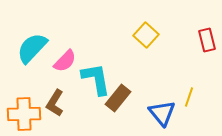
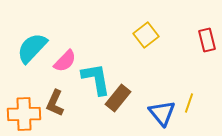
yellow square: rotated 10 degrees clockwise
yellow line: moved 6 px down
brown L-shape: rotated 8 degrees counterclockwise
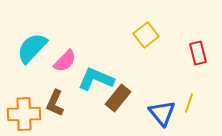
red rectangle: moved 9 px left, 13 px down
cyan L-shape: rotated 57 degrees counterclockwise
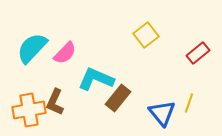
red rectangle: rotated 65 degrees clockwise
pink semicircle: moved 8 px up
brown L-shape: moved 1 px up
orange cross: moved 5 px right, 4 px up; rotated 8 degrees counterclockwise
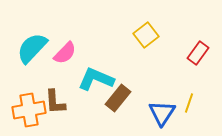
red rectangle: rotated 15 degrees counterclockwise
brown L-shape: rotated 28 degrees counterclockwise
blue triangle: rotated 12 degrees clockwise
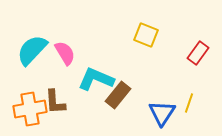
yellow square: rotated 30 degrees counterclockwise
cyan semicircle: moved 2 px down
pink semicircle: rotated 75 degrees counterclockwise
brown rectangle: moved 3 px up
orange cross: moved 1 px right, 1 px up
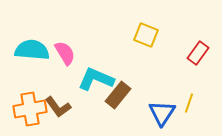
cyan semicircle: rotated 52 degrees clockwise
brown L-shape: moved 3 px right, 5 px down; rotated 32 degrees counterclockwise
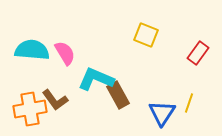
brown rectangle: rotated 68 degrees counterclockwise
brown L-shape: moved 3 px left, 7 px up
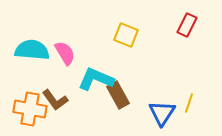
yellow square: moved 20 px left
red rectangle: moved 11 px left, 28 px up; rotated 10 degrees counterclockwise
orange cross: rotated 20 degrees clockwise
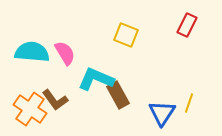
cyan semicircle: moved 2 px down
orange cross: rotated 24 degrees clockwise
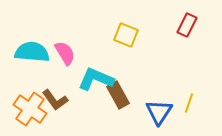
blue triangle: moved 3 px left, 1 px up
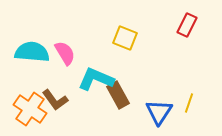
yellow square: moved 1 px left, 3 px down
